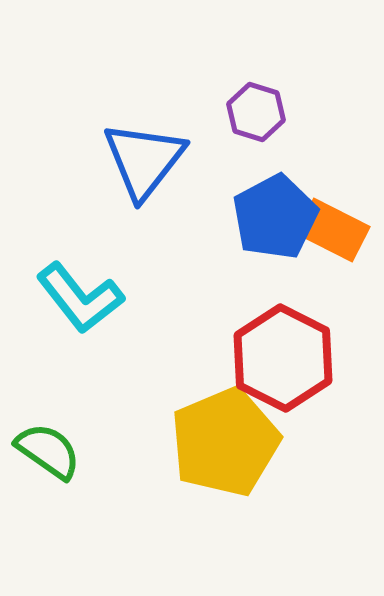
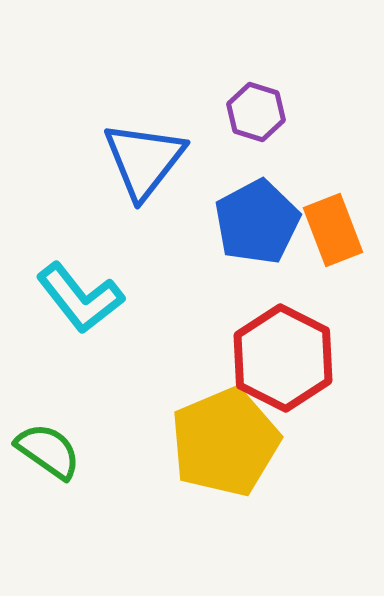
blue pentagon: moved 18 px left, 5 px down
orange rectangle: rotated 42 degrees clockwise
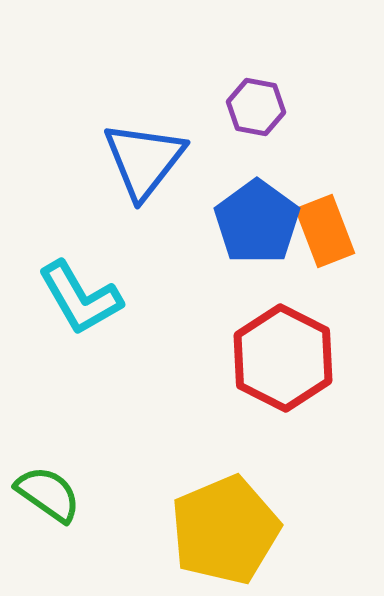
purple hexagon: moved 5 px up; rotated 6 degrees counterclockwise
blue pentagon: rotated 8 degrees counterclockwise
orange rectangle: moved 8 px left, 1 px down
cyan L-shape: rotated 8 degrees clockwise
yellow pentagon: moved 88 px down
green semicircle: moved 43 px down
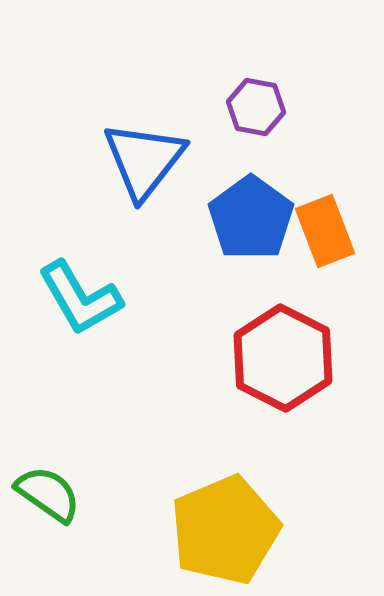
blue pentagon: moved 6 px left, 4 px up
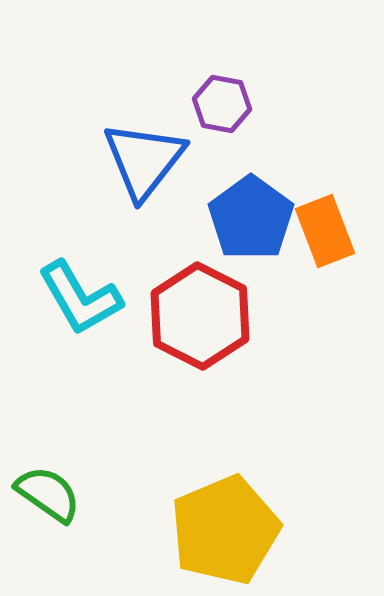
purple hexagon: moved 34 px left, 3 px up
red hexagon: moved 83 px left, 42 px up
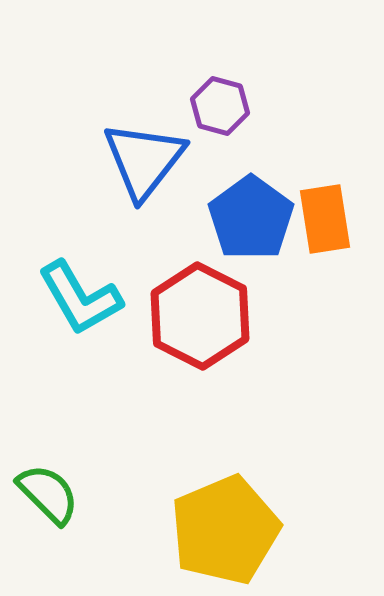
purple hexagon: moved 2 px left, 2 px down; rotated 4 degrees clockwise
orange rectangle: moved 12 px up; rotated 12 degrees clockwise
green semicircle: rotated 10 degrees clockwise
